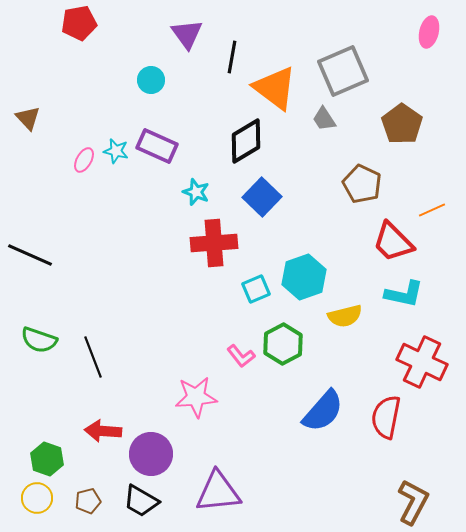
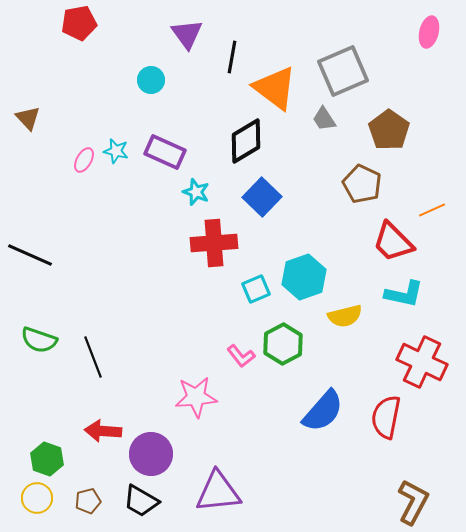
brown pentagon at (402, 124): moved 13 px left, 6 px down
purple rectangle at (157, 146): moved 8 px right, 6 px down
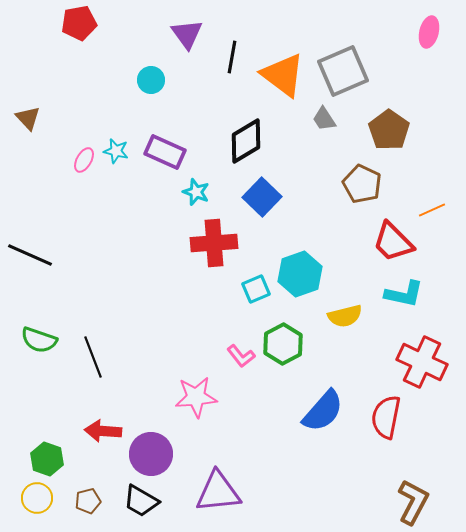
orange triangle at (275, 88): moved 8 px right, 13 px up
cyan hexagon at (304, 277): moved 4 px left, 3 px up
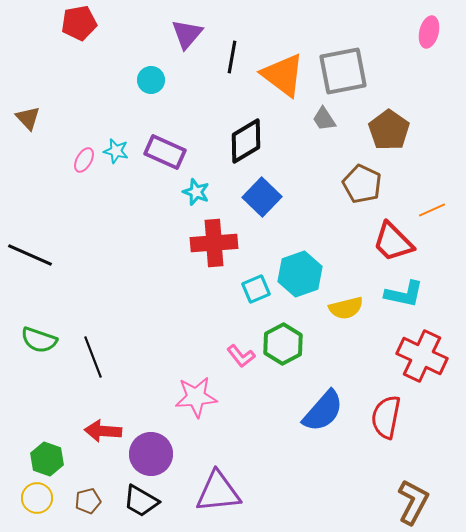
purple triangle at (187, 34): rotated 16 degrees clockwise
gray square at (343, 71): rotated 12 degrees clockwise
yellow semicircle at (345, 316): moved 1 px right, 8 px up
red cross at (422, 362): moved 6 px up
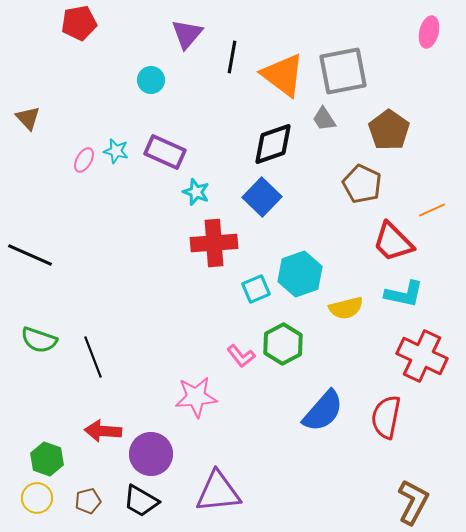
black diamond at (246, 141): moved 27 px right, 3 px down; rotated 12 degrees clockwise
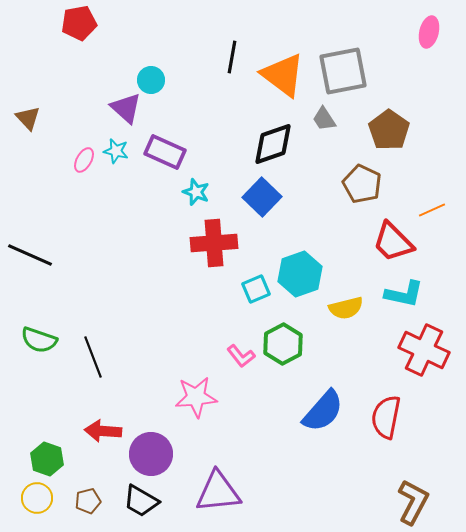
purple triangle at (187, 34): moved 61 px left, 74 px down; rotated 28 degrees counterclockwise
red cross at (422, 356): moved 2 px right, 6 px up
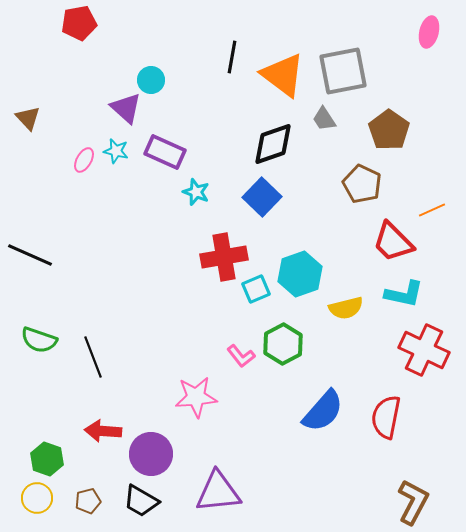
red cross at (214, 243): moved 10 px right, 14 px down; rotated 6 degrees counterclockwise
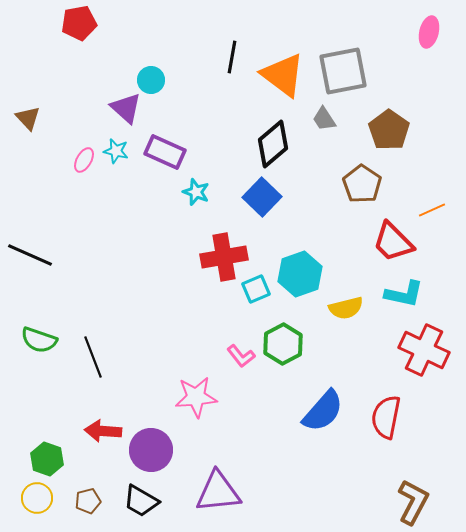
black diamond at (273, 144): rotated 21 degrees counterclockwise
brown pentagon at (362, 184): rotated 9 degrees clockwise
purple circle at (151, 454): moved 4 px up
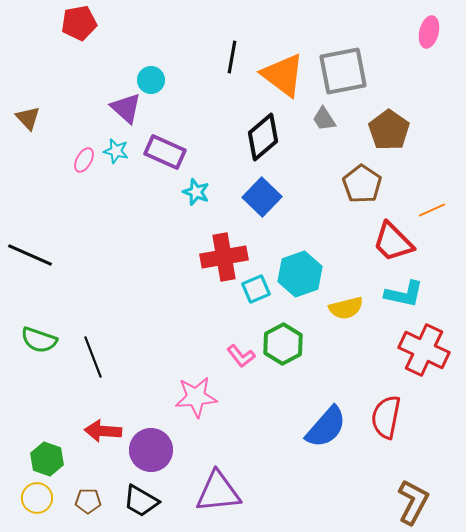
black diamond at (273, 144): moved 10 px left, 7 px up
blue semicircle at (323, 411): moved 3 px right, 16 px down
brown pentagon at (88, 501): rotated 15 degrees clockwise
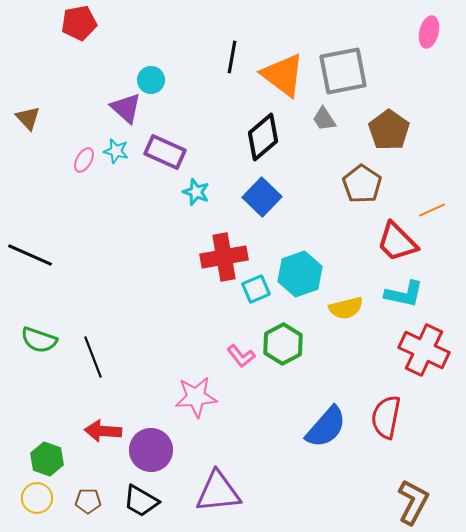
red trapezoid at (393, 242): moved 4 px right
